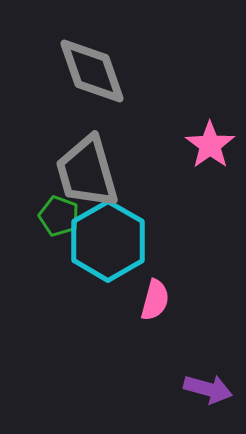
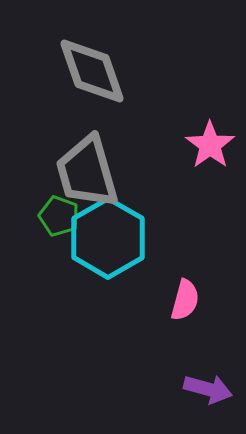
cyan hexagon: moved 3 px up
pink semicircle: moved 30 px right
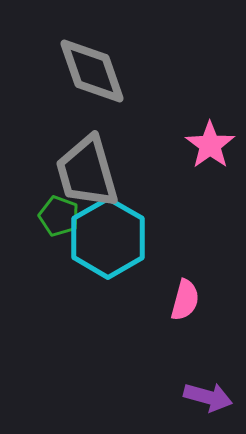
purple arrow: moved 8 px down
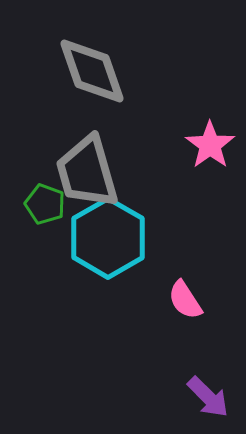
green pentagon: moved 14 px left, 12 px up
pink semicircle: rotated 132 degrees clockwise
purple arrow: rotated 30 degrees clockwise
